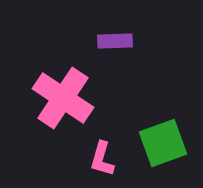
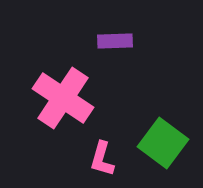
green square: rotated 33 degrees counterclockwise
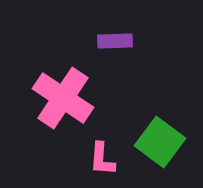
green square: moved 3 px left, 1 px up
pink L-shape: rotated 12 degrees counterclockwise
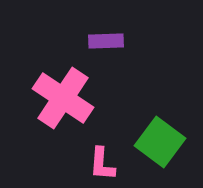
purple rectangle: moved 9 px left
pink L-shape: moved 5 px down
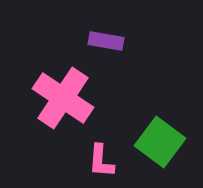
purple rectangle: rotated 12 degrees clockwise
pink L-shape: moved 1 px left, 3 px up
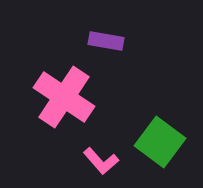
pink cross: moved 1 px right, 1 px up
pink L-shape: rotated 45 degrees counterclockwise
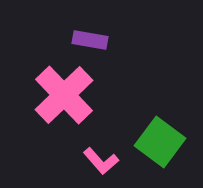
purple rectangle: moved 16 px left, 1 px up
pink cross: moved 2 px up; rotated 12 degrees clockwise
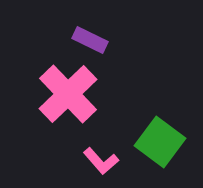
purple rectangle: rotated 16 degrees clockwise
pink cross: moved 4 px right, 1 px up
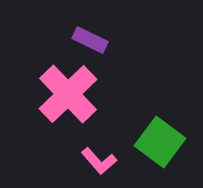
pink L-shape: moved 2 px left
